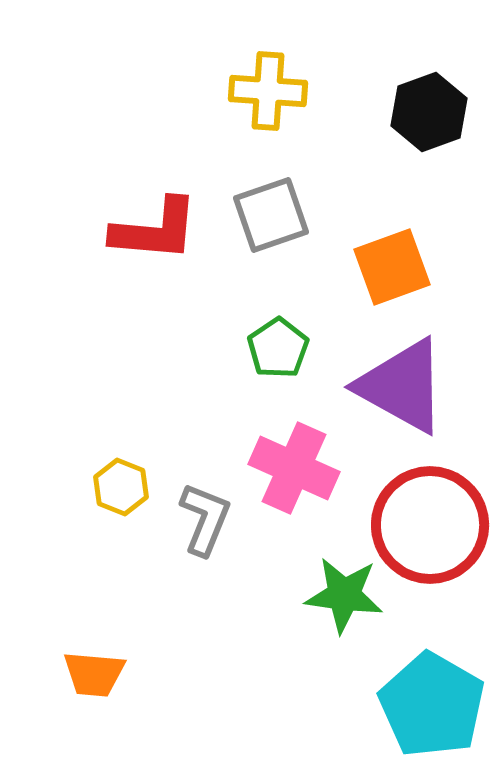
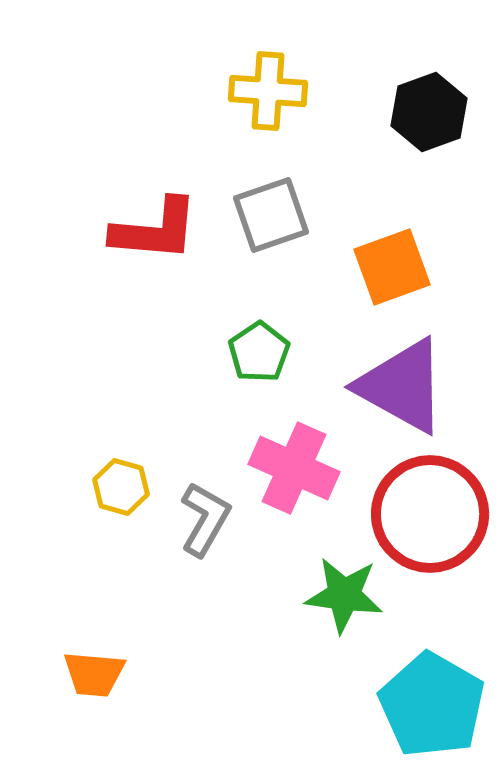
green pentagon: moved 19 px left, 4 px down
yellow hexagon: rotated 6 degrees counterclockwise
gray L-shape: rotated 8 degrees clockwise
red circle: moved 11 px up
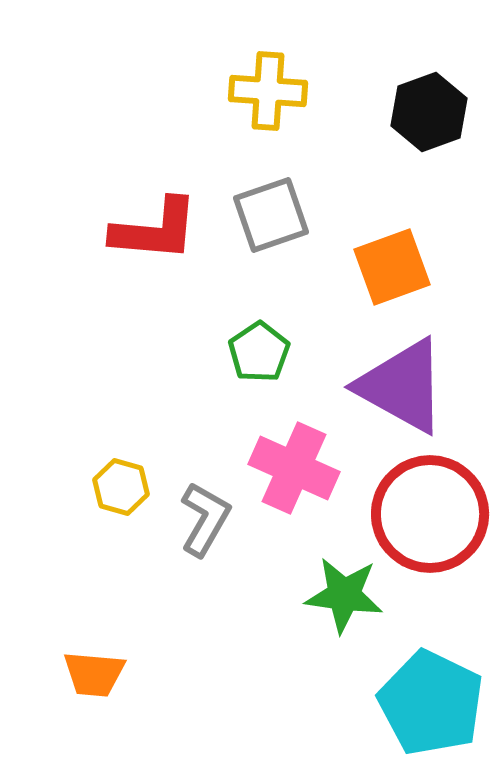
cyan pentagon: moved 1 px left, 2 px up; rotated 4 degrees counterclockwise
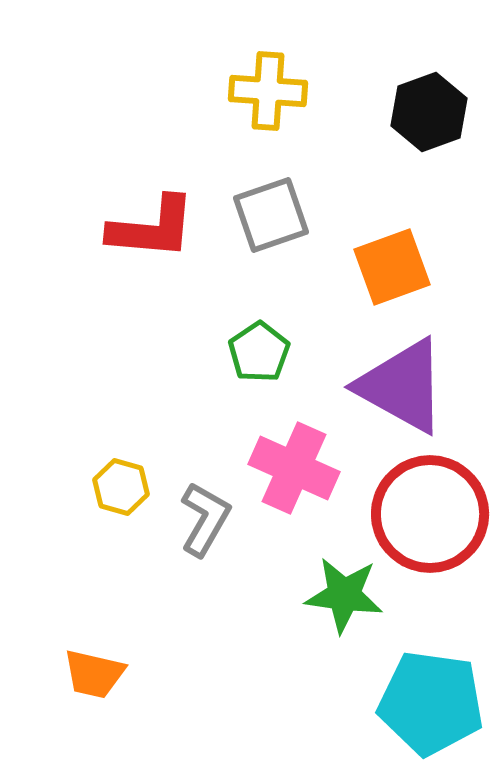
red L-shape: moved 3 px left, 2 px up
orange trapezoid: rotated 8 degrees clockwise
cyan pentagon: rotated 18 degrees counterclockwise
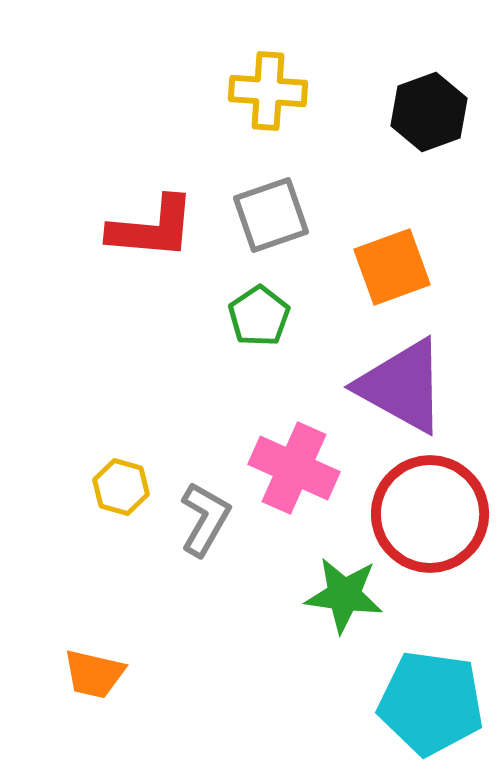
green pentagon: moved 36 px up
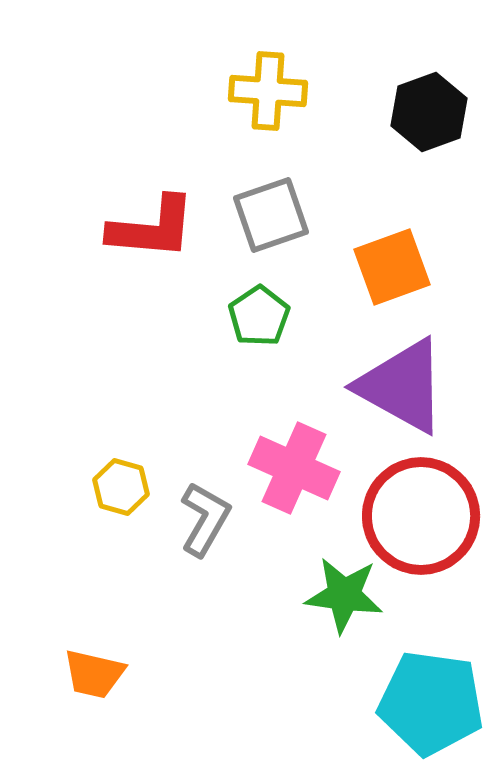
red circle: moved 9 px left, 2 px down
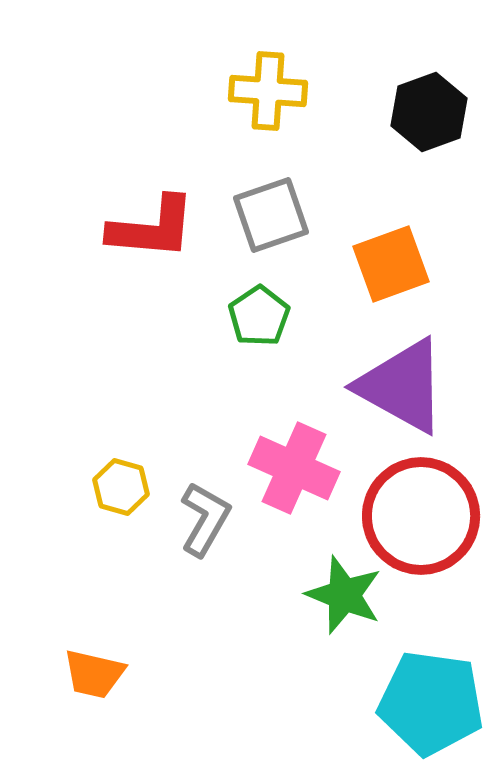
orange square: moved 1 px left, 3 px up
green star: rotated 14 degrees clockwise
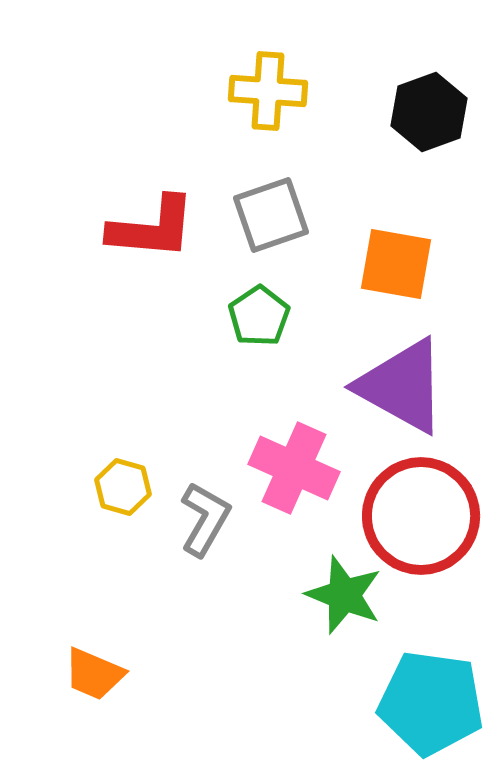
orange square: moved 5 px right; rotated 30 degrees clockwise
yellow hexagon: moved 2 px right
orange trapezoid: rotated 10 degrees clockwise
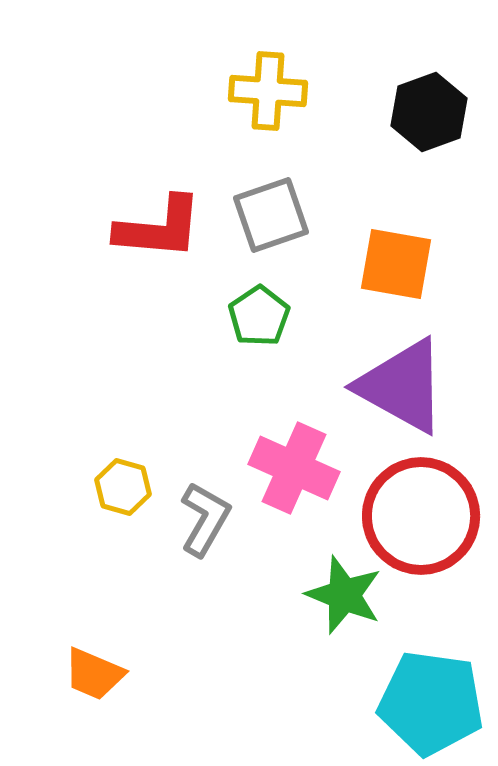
red L-shape: moved 7 px right
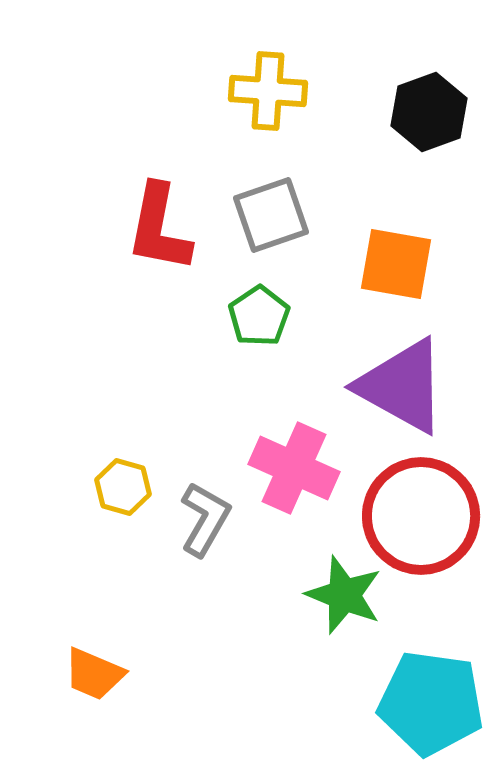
red L-shape: rotated 96 degrees clockwise
